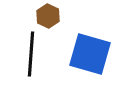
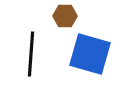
brown hexagon: moved 17 px right; rotated 25 degrees counterclockwise
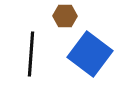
blue square: rotated 21 degrees clockwise
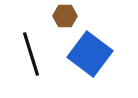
black line: rotated 21 degrees counterclockwise
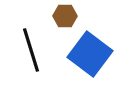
black line: moved 4 px up
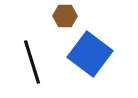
black line: moved 1 px right, 12 px down
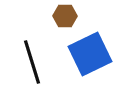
blue square: rotated 27 degrees clockwise
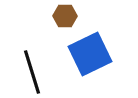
black line: moved 10 px down
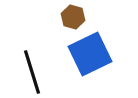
brown hexagon: moved 8 px right, 1 px down; rotated 15 degrees clockwise
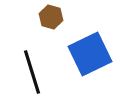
brown hexagon: moved 22 px left
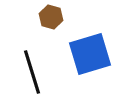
blue square: rotated 9 degrees clockwise
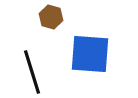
blue square: rotated 21 degrees clockwise
